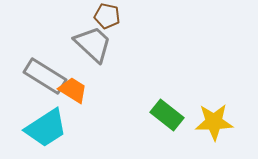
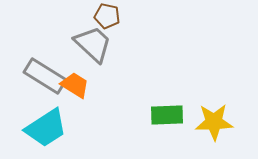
orange trapezoid: moved 2 px right, 5 px up
green rectangle: rotated 40 degrees counterclockwise
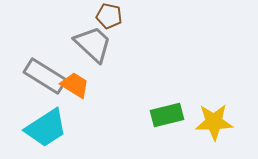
brown pentagon: moved 2 px right
green rectangle: rotated 12 degrees counterclockwise
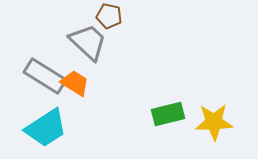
gray trapezoid: moved 5 px left, 2 px up
orange trapezoid: moved 2 px up
green rectangle: moved 1 px right, 1 px up
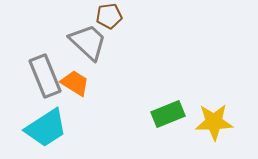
brown pentagon: rotated 20 degrees counterclockwise
gray rectangle: rotated 36 degrees clockwise
green rectangle: rotated 8 degrees counterclockwise
